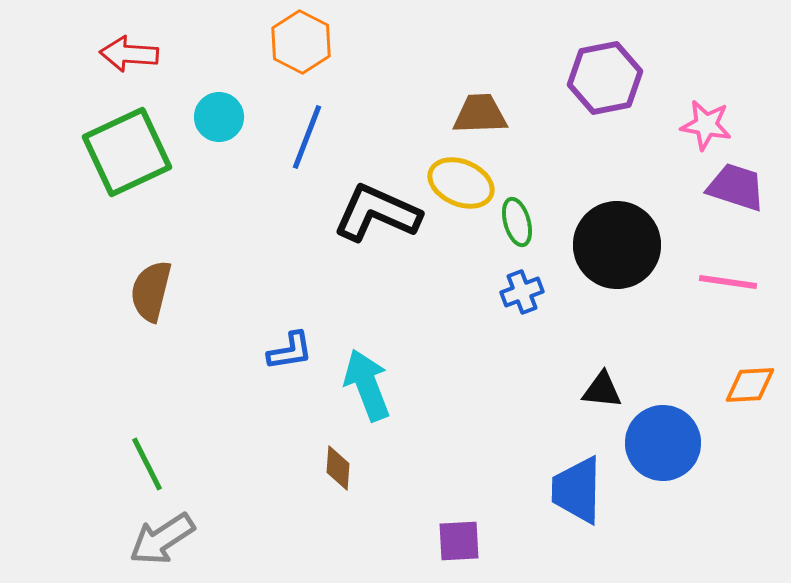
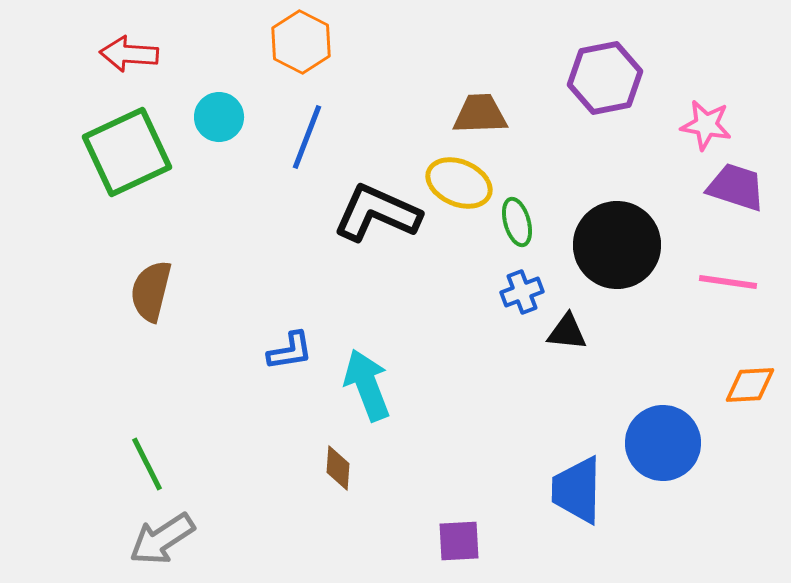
yellow ellipse: moved 2 px left
black triangle: moved 35 px left, 58 px up
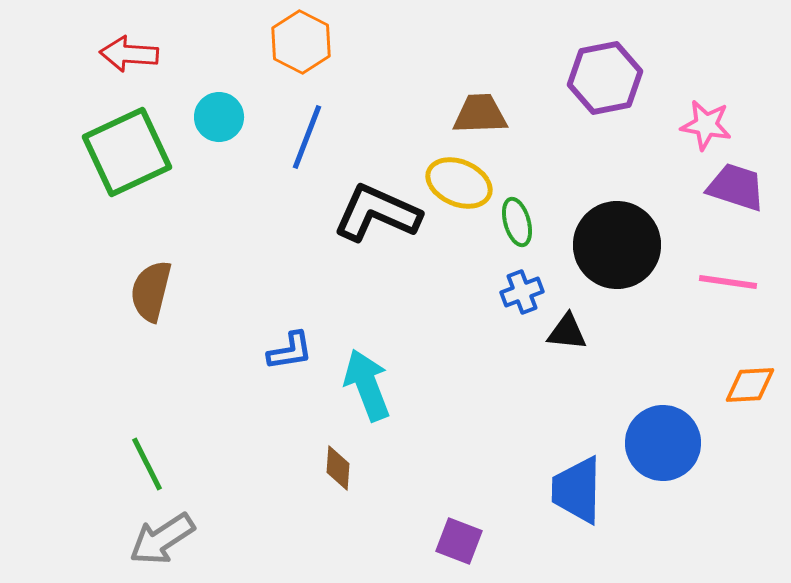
purple square: rotated 24 degrees clockwise
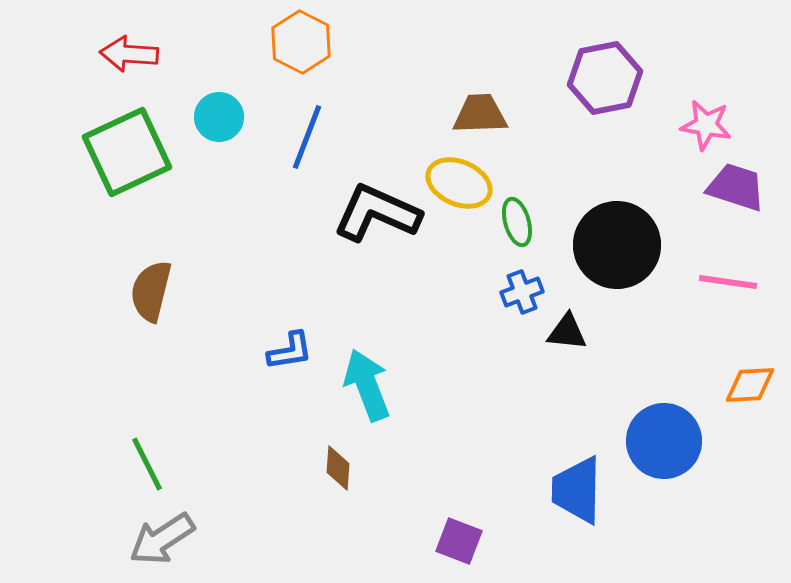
blue circle: moved 1 px right, 2 px up
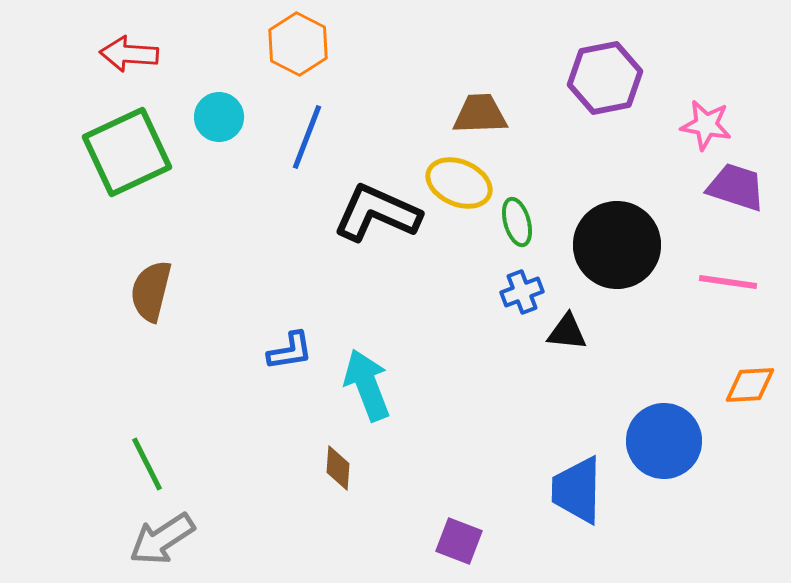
orange hexagon: moved 3 px left, 2 px down
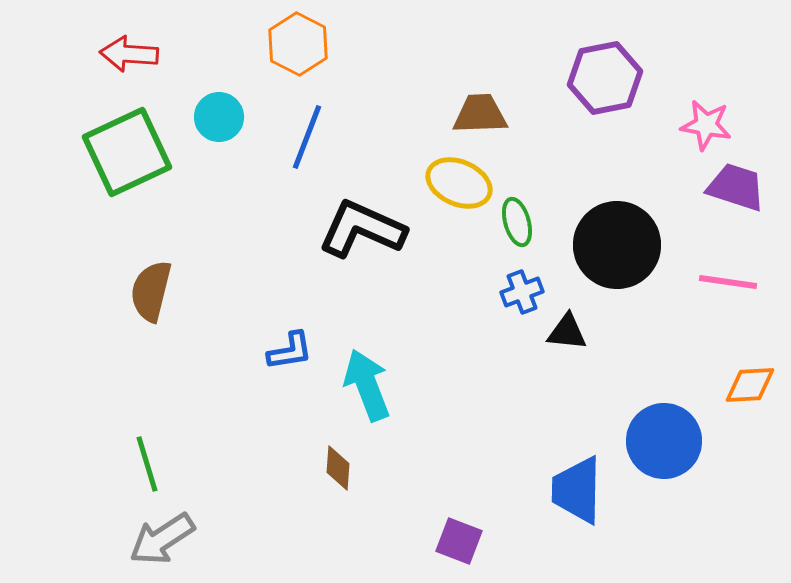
black L-shape: moved 15 px left, 16 px down
green line: rotated 10 degrees clockwise
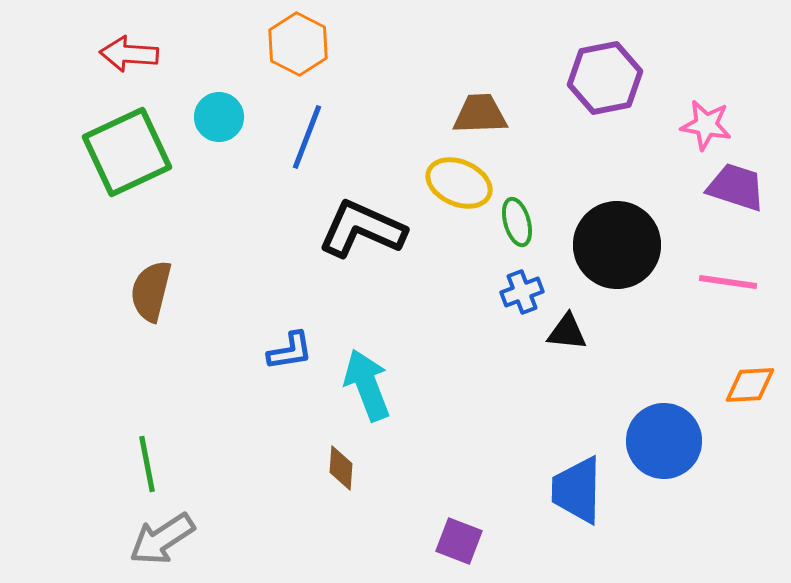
green line: rotated 6 degrees clockwise
brown diamond: moved 3 px right
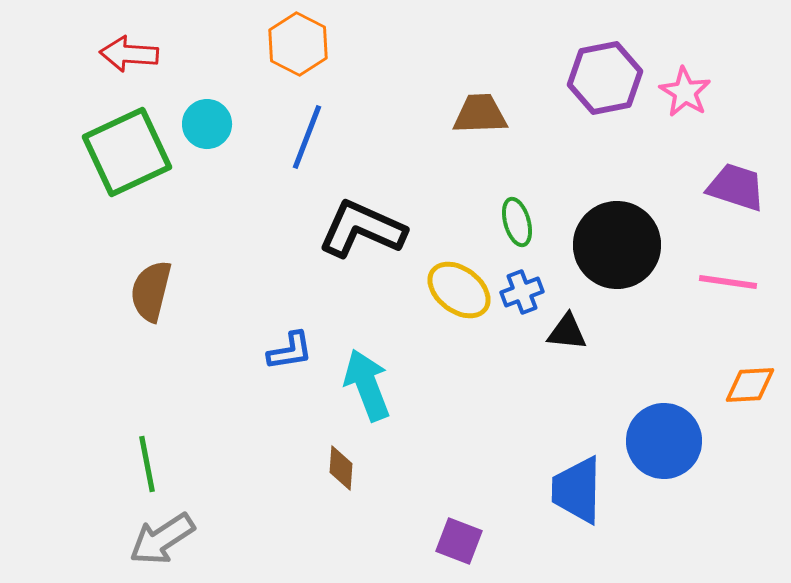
cyan circle: moved 12 px left, 7 px down
pink star: moved 21 px left, 33 px up; rotated 21 degrees clockwise
yellow ellipse: moved 107 px down; rotated 14 degrees clockwise
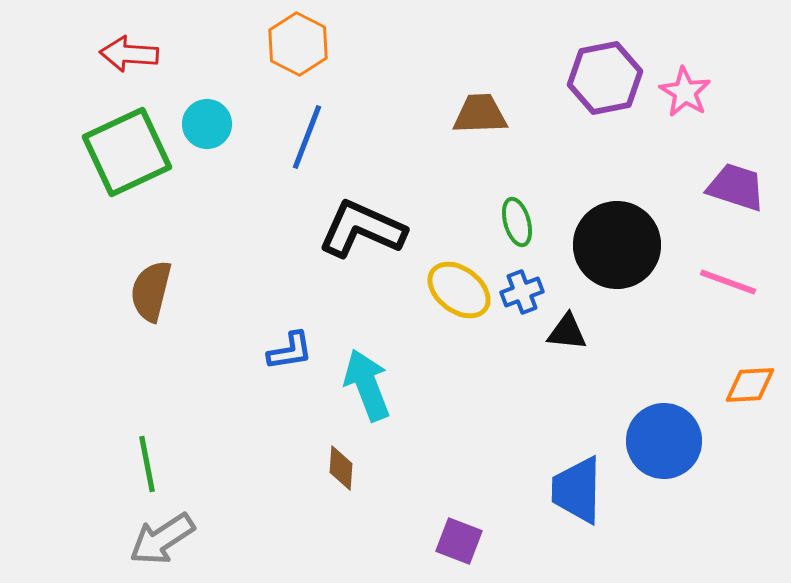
pink line: rotated 12 degrees clockwise
